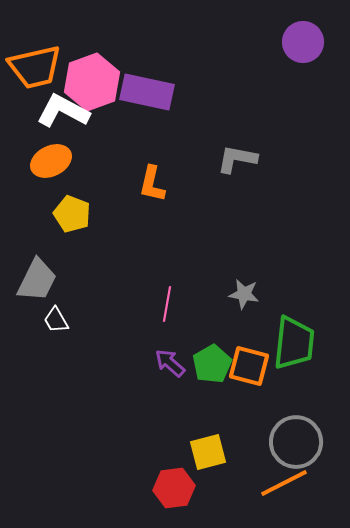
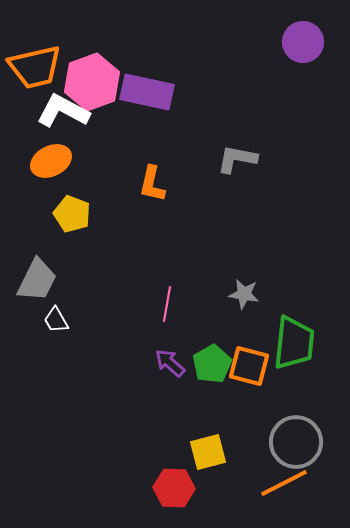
red hexagon: rotated 9 degrees clockwise
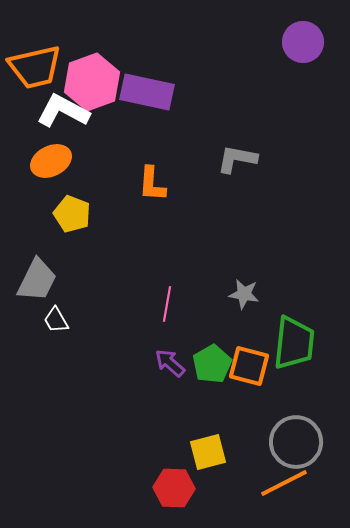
orange L-shape: rotated 9 degrees counterclockwise
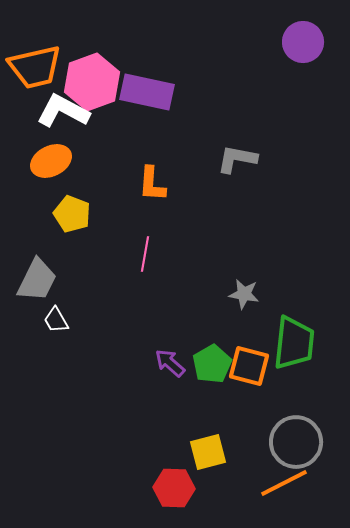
pink line: moved 22 px left, 50 px up
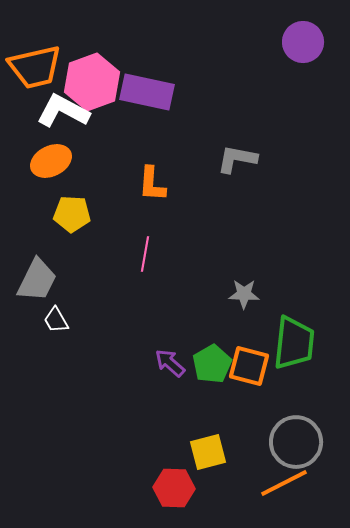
yellow pentagon: rotated 18 degrees counterclockwise
gray star: rotated 8 degrees counterclockwise
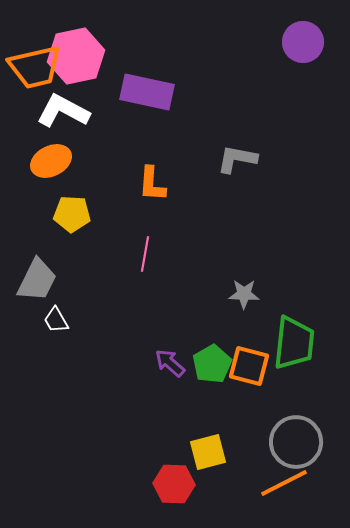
pink hexagon: moved 16 px left, 26 px up; rotated 8 degrees clockwise
red hexagon: moved 4 px up
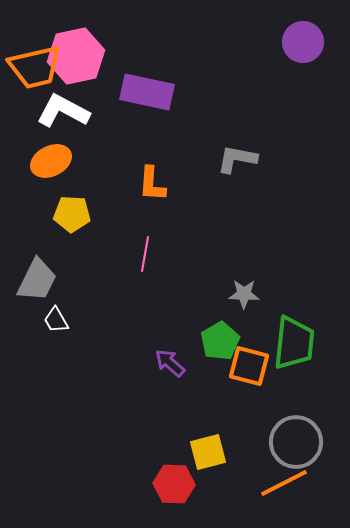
green pentagon: moved 8 px right, 23 px up
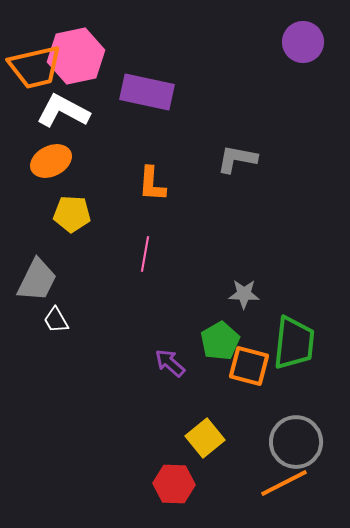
yellow square: moved 3 px left, 14 px up; rotated 24 degrees counterclockwise
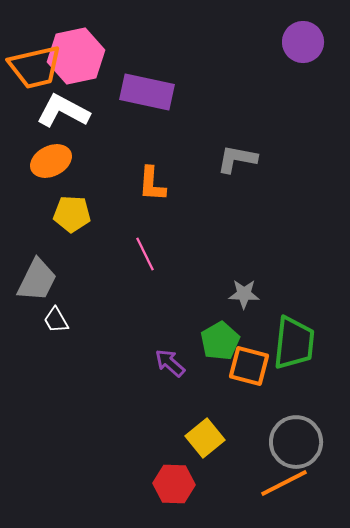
pink line: rotated 36 degrees counterclockwise
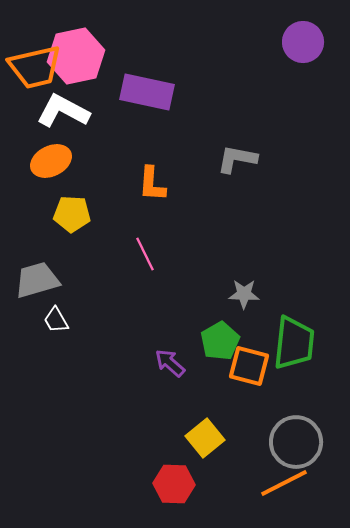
gray trapezoid: rotated 132 degrees counterclockwise
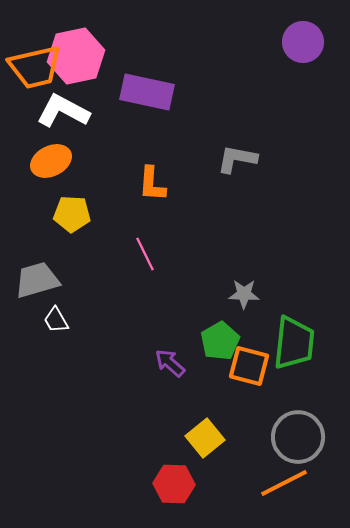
gray circle: moved 2 px right, 5 px up
